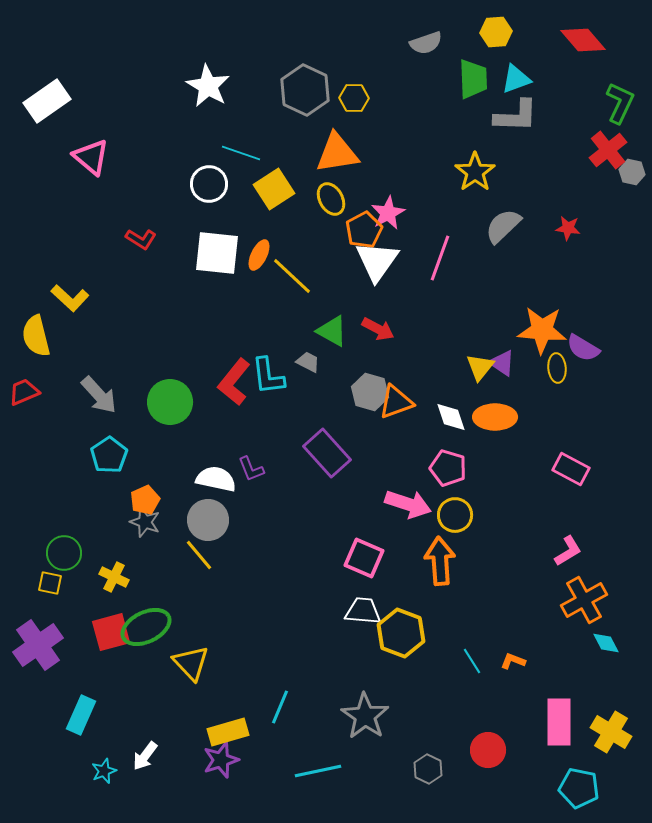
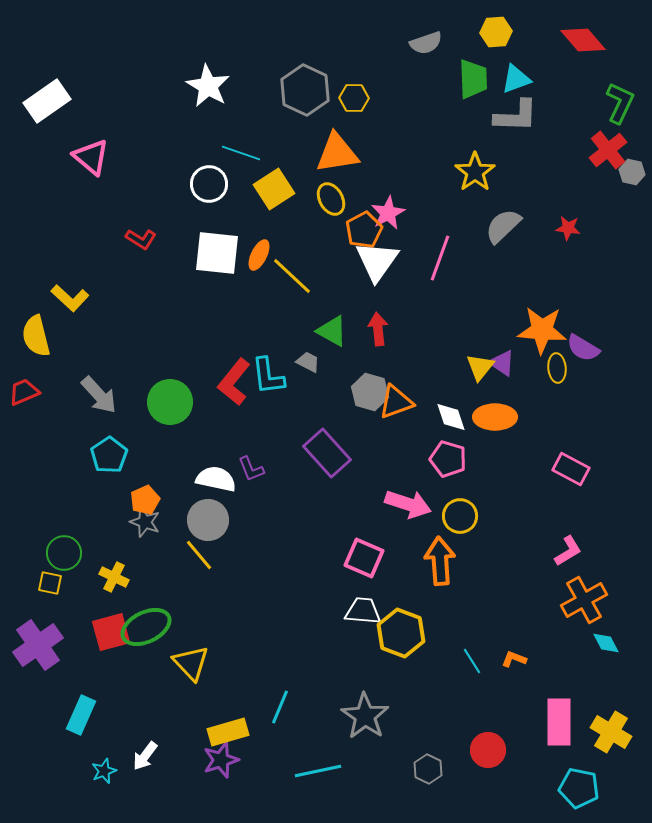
red arrow at (378, 329): rotated 124 degrees counterclockwise
pink pentagon at (448, 468): moved 9 px up
yellow circle at (455, 515): moved 5 px right, 1 px down
orange L-shape at (513, 661): moved 1 px right, 2 px up
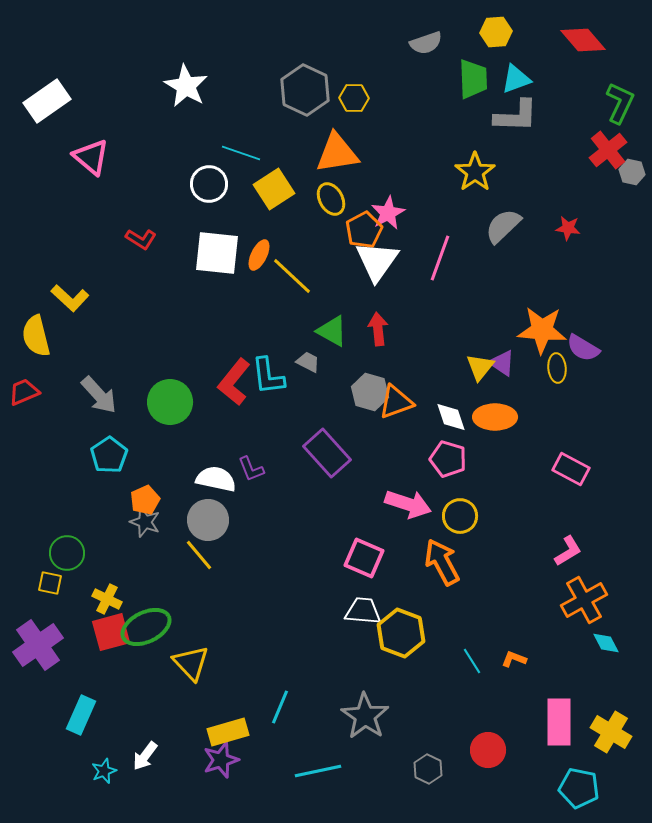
white star at (208, 86): moved 22 px left
green circle at (64, 553): moved 3 px right
orange arrow at (440, 561): moved 2 px right, 1 px down; rotated 24 degrees counterclockwise
yellow cross at (114, 577): moved 7 px left, 22 px down
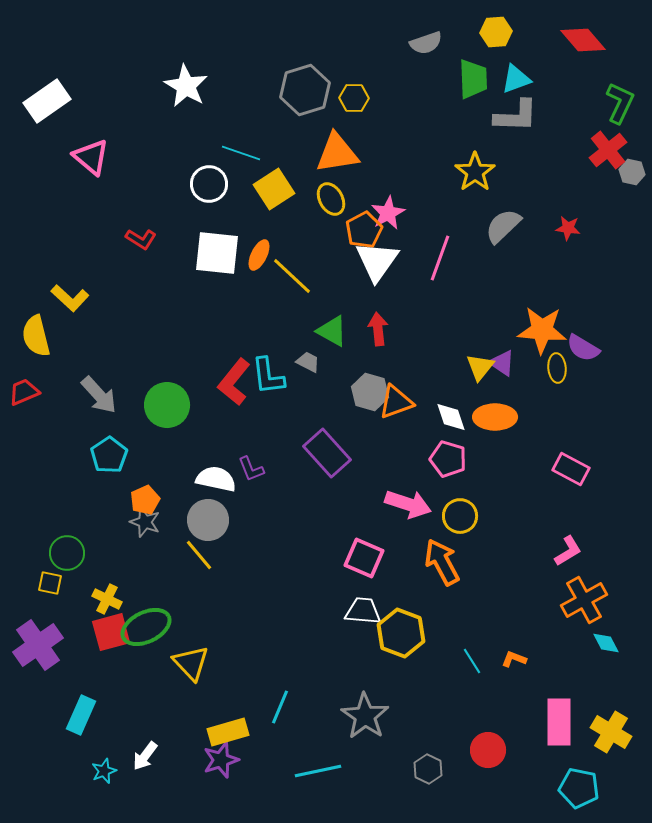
gray hexagon at (305, 90): rotated 18 degrees clockwise
green circle at (170, 402): moved 3 px left, 3 px down
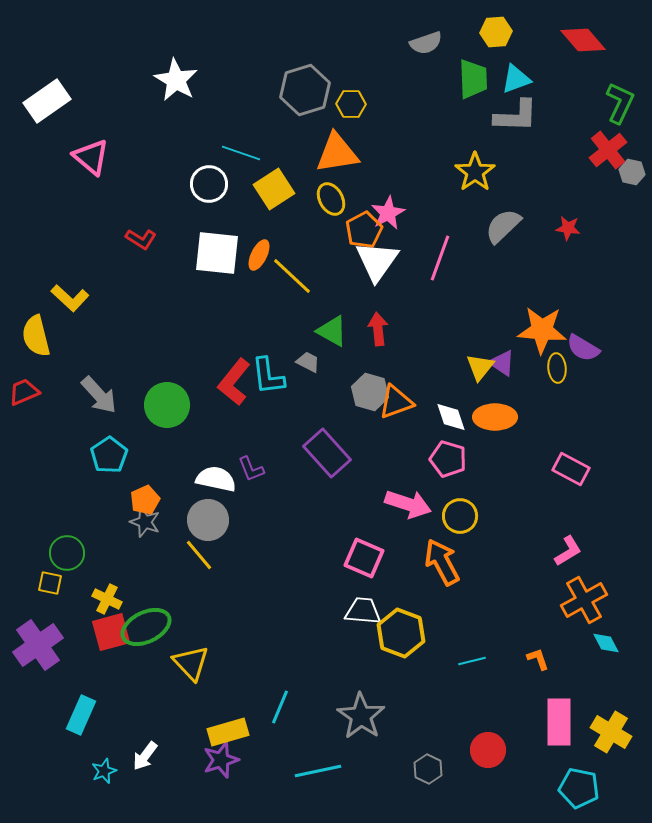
white star at (186, 86): moved 10 px left, 6 px up
yellow hexagon at (354, 98): moved 3 px left, 6 px down
orange L-shape at (514, 659): moved 24 px right; rotated 50 degrees clockwise
cyan line at (472, 661): rotated 72 degrees counterclockwise
gray star at (365, 716): moved 4 px left
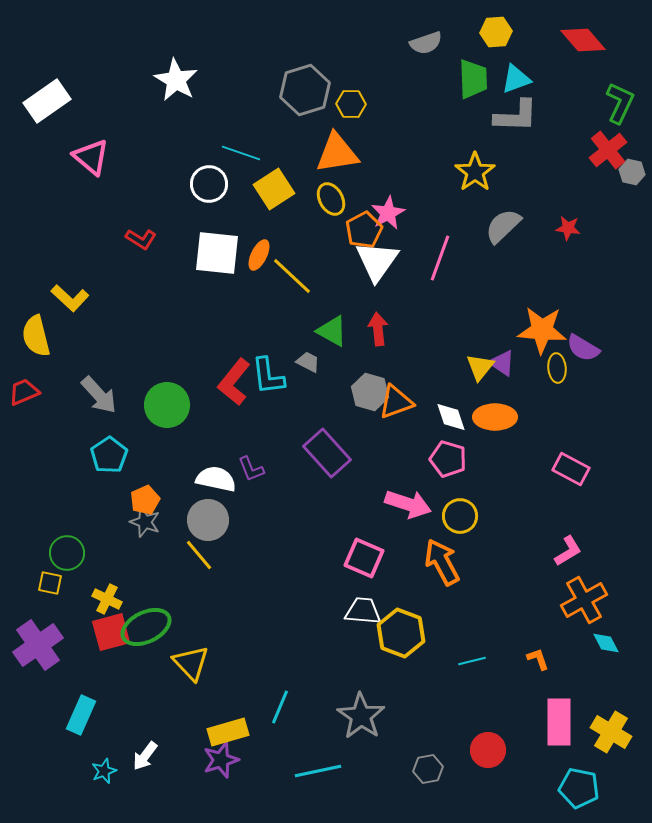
gray hexagon at (428, 769): rotated 24 degrees clockwise
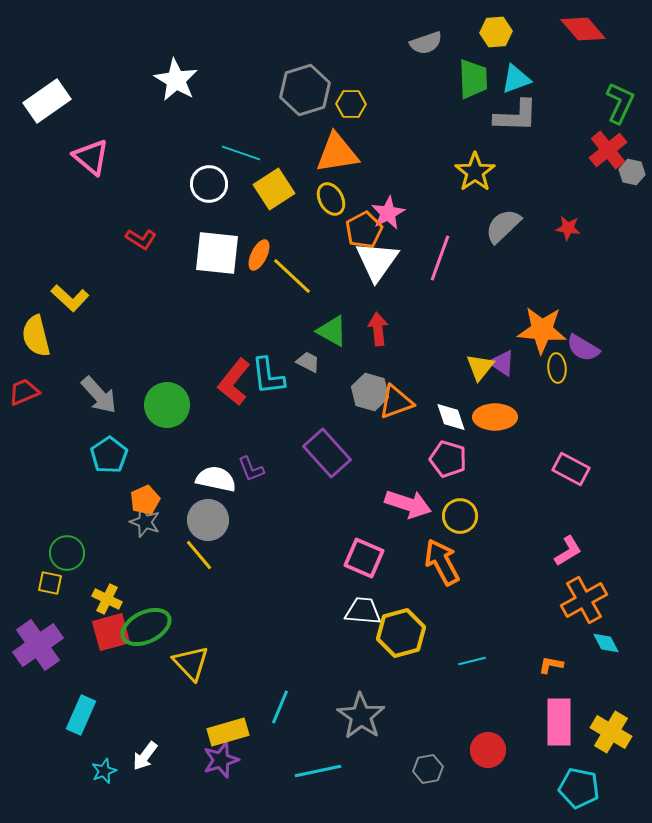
red diamond at (583, 40): moved 11 px up
yellow hexagon at (401, 633): rotated 24 degrees clockwise
orange L-shape at (538, 659): moved 13 px right, 6 px down; rotated 60 degrees counterclockwise
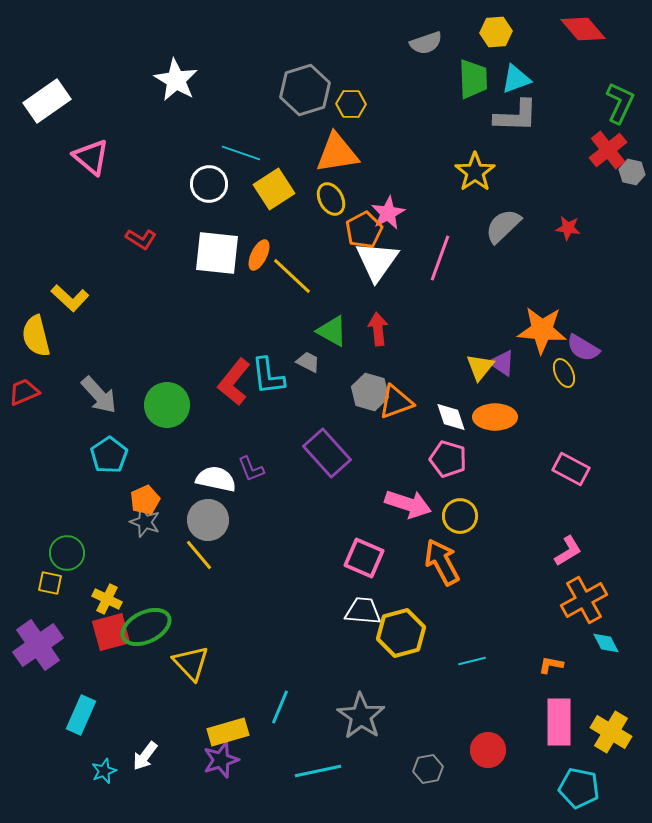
yellow ellipse at (557, 368): moved 7 px right, 5 px down; rotated 20 degrees counterclockwise
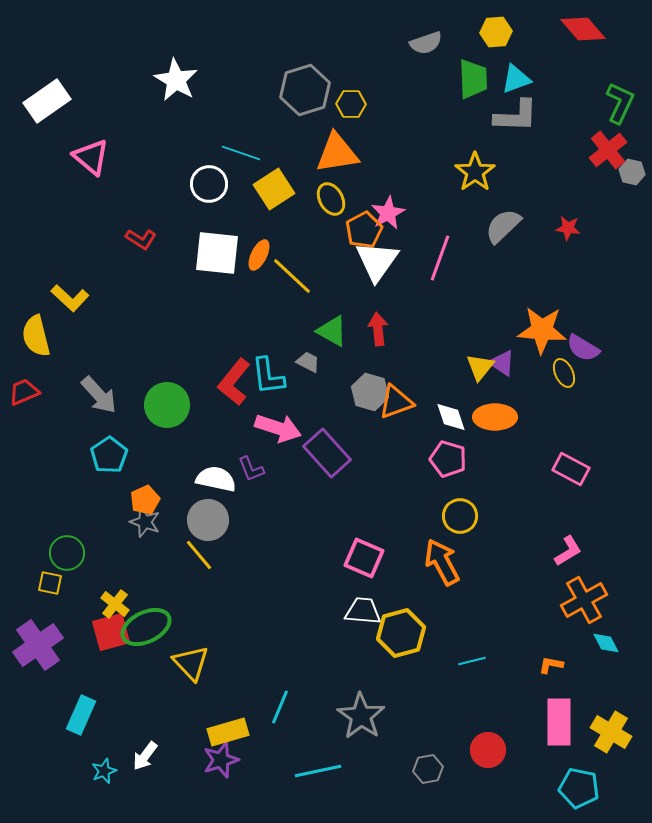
pink arrow at (408, 504): moved 130 px left, 76 px up
yellow cross at (107, 599): moved 8 px right, 5 px down; rotated 12 degrees clockwise
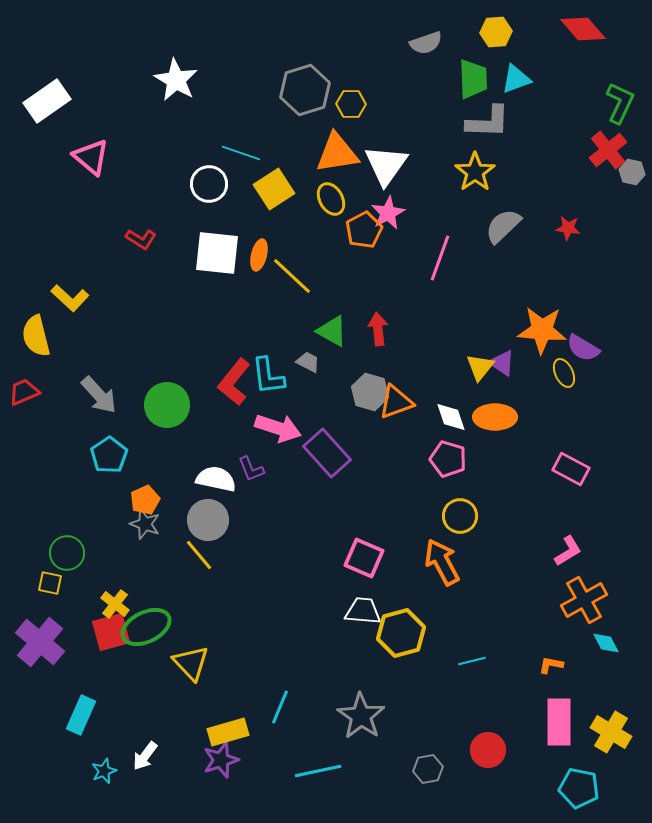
gray L-shape at (516, 116): moved 28 px left, 6 px down
orange ellipse at (259, 255): rotated 12 degrees counterclockwise
white triangle at (377, 261): moved 9 px right, 96 px up
gray star at (145, 522): moved 2 px down
purple cross at (38, 645): moved 2 px right, 3 px up; rotated 15 degrees counterclockwise
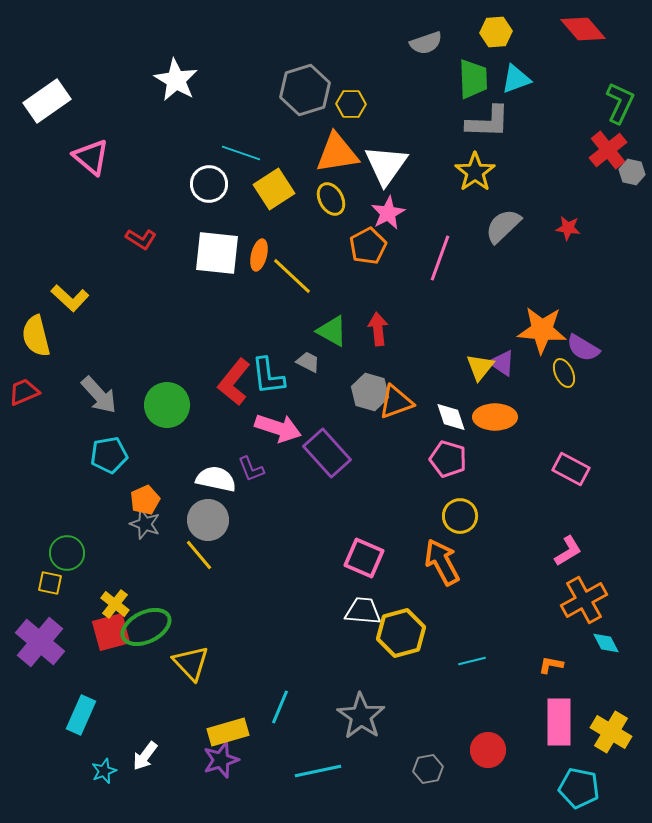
orange pentagon at (364, 230): moved 4 px right, 16 px down
cyan pentagon at (109, 455): rotated 24 degrees clockwise
